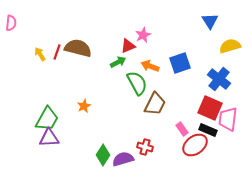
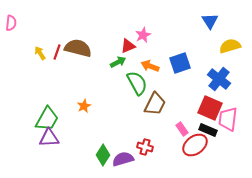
yellow arrow: moved 1 px up
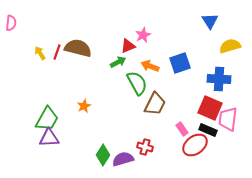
blue cross: rotated 35 degrees counterclockwise
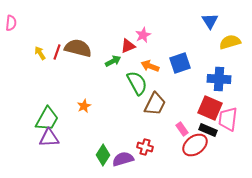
yellow semicircle: moved 4 px up
green arrow: moved 5 px left, 1 px up
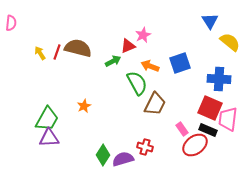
yellow semicircle: rotated 55 degrees clockwise
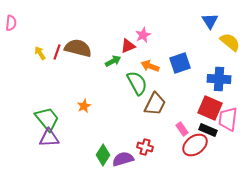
green trapezoid: rotated 68 degrees counterclockwise
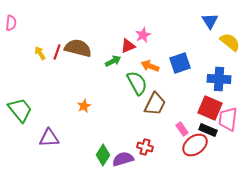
green trapezoid: moved 27 px left, 9 px up
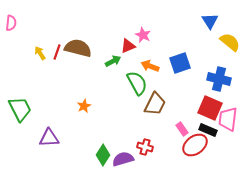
pink star: rotated 21 degrees counterclockwise
blue cross: rotated 10 degrees clockwise
green trapezoid: moved 1 px up; rotated 12 degrees clockwise
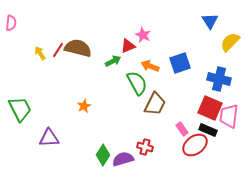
yellow semicircle: rotated 85 degrees counterclockwise
red line: moved 1 px right, 2 px up; rotated 14 degrees clockwise
pink trapezoid: moved 1 px right, 3 px up
